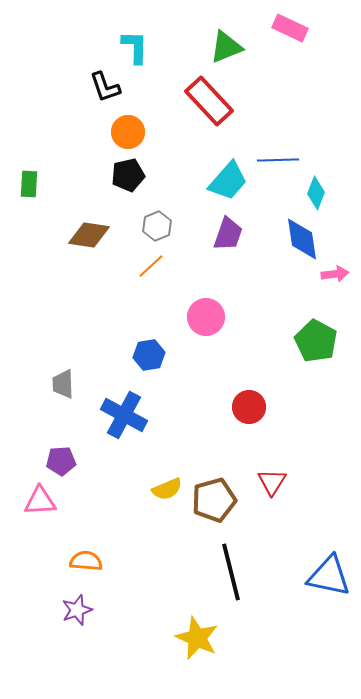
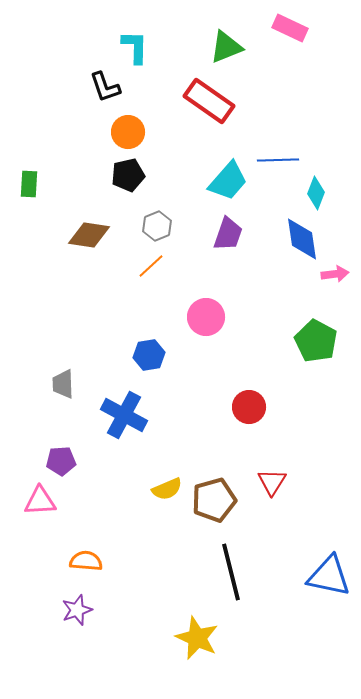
red rectangle: rotated 12 degrees counterclockwise
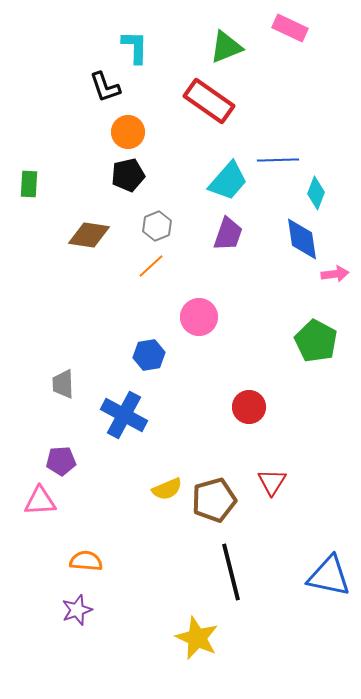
pink circle: moved 7 px left
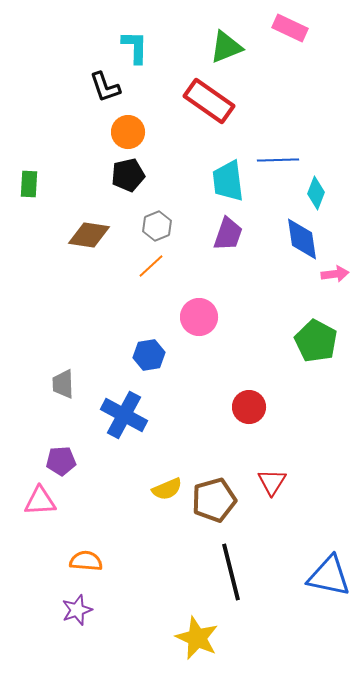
cyan trapezoid: rotated 132 degrees clockwise
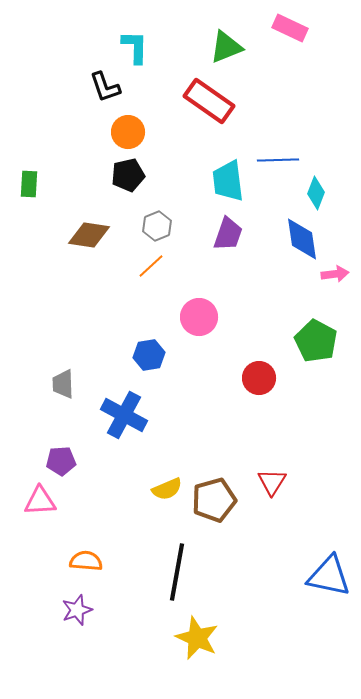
red circle: moved 10 px right, 29 px up
black line: moved 54 px left; rotated 24 degrees clockwise
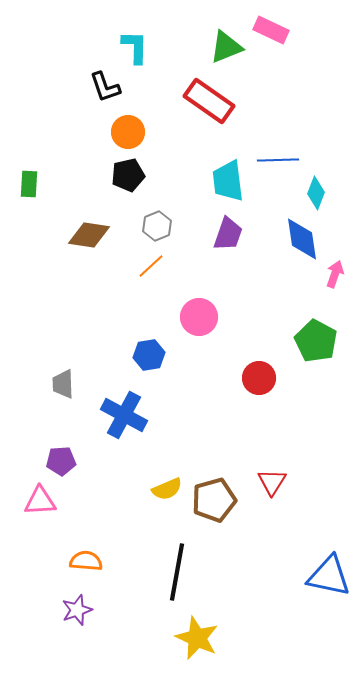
pink rectangle: moved 19 px left, 2 px down
pink arrow: rotated 64 degrees counterclockwise
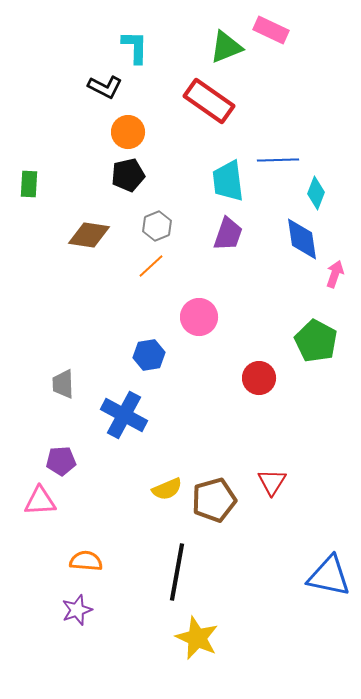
black L-shape: rotated 44 degrees counterclockwise
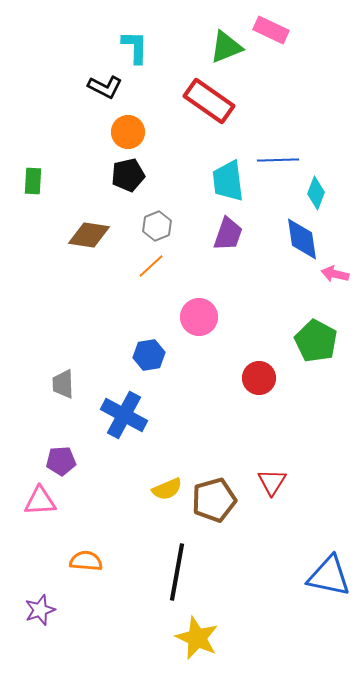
green rectangle: moved 4 px right, 3 px up
pink arrow: rotated 96 degrees counterclockwise
purple star: moved 37 px left
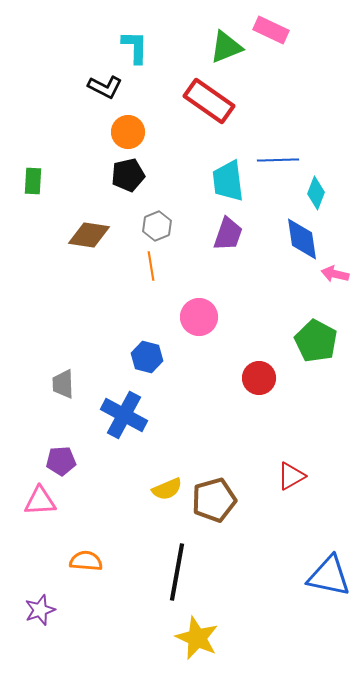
orange line: rotated 56 degrees counterclockwise
blue hexagon: moved 2 px left, 2 px down; rotated 24 degrees clockwise
red triangle: moved 19 px right, 6 px up; rotated 28 degrees clockwise
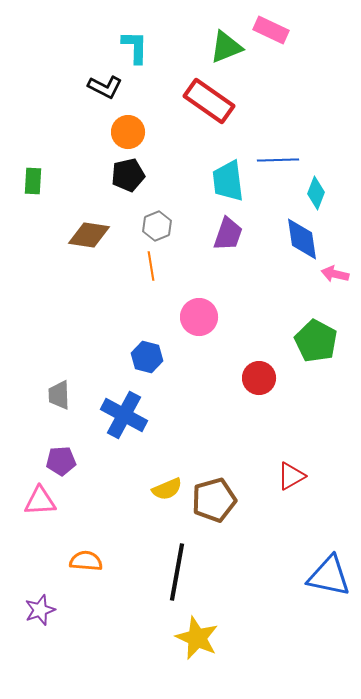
gray trapezoid: moved 4 px left, 11 px down
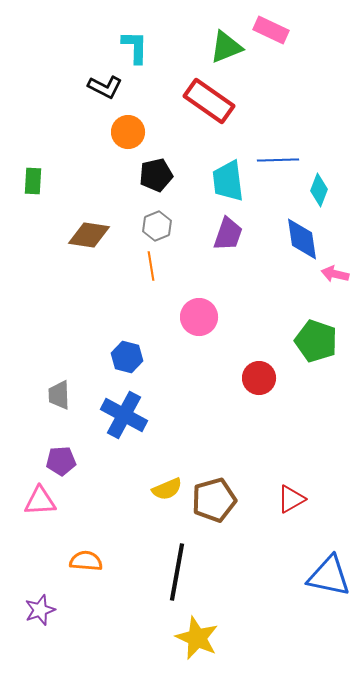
black pentagon: moved 28 px right
cyan diamond: moved 3 px right, 3 px up
green pentagon: rotated 9 degrees counterclockwise
blue hexagon: moved 20 px left
red triangle: moved 23 px down
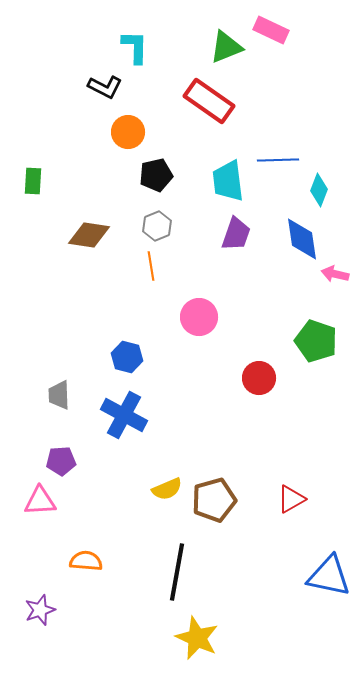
purple trapezoid: moved 8 px right
